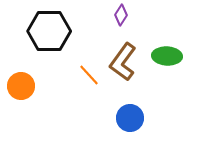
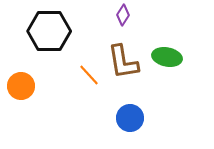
purple diamond: moved 2 px right
green ellipse: moved 1 px down; rotated 8 degrees clockwise
brown L-shape: rotated 45 degrees counterclockwise
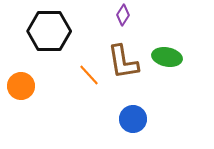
blue circle: moved 3 px right, 1 px down
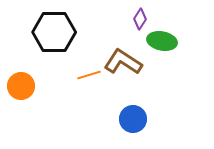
purple diamond: moved 17 px right, 4 px down
black hexagon: moved 5 px right, 1 px down
green ellipse: moved 5 px left, 16 px up
brown L-shape: rotated 132 degrees clockwise
orange line: rotated 65 degrees counterclockwise
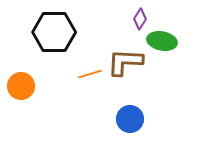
brown L-shape: moved 2 px right; rotated 30 degrees counterclockwise
orange line: moved 1 px right, 1 px up
blue circle: moved 3 px left
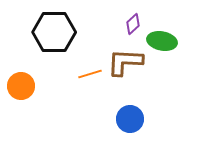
purple diamond: moved 7 px left, 5 px down; rotated 15 degrees clockwise
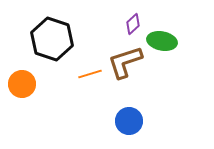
black hexagon: moved 2 px left, 7 px down; rotated 18 degrees clockwise
brown L-shape: rotated 21 degrees counterclockwise
orange circle: moved 1 px right, 2 px up
blue circle: moved 1 px left, 2 px down
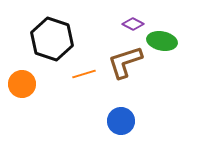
purple diamond: rotated 70 degrees clockwise
orange line: moved 6 px left
blue circle: moved 8 px left
